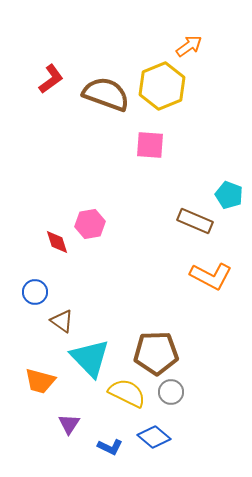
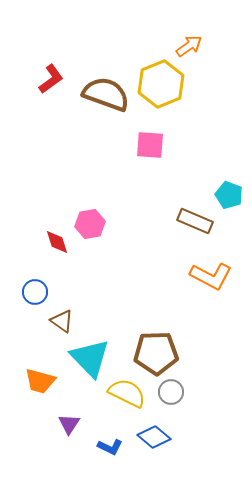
yellow hexagon: moved 1 px left, 2 px up
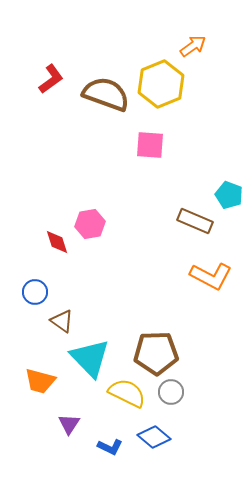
orange arrow: moved 4 px right
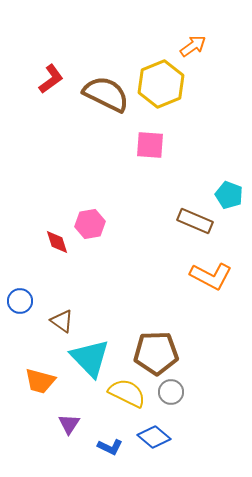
brown semicircle: rotated 6 degrees clockwise
blue circle: moved 15 px left, 9 px down
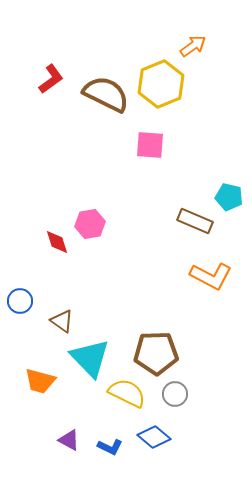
cyan pentagon: moved 2 px down; rotated 8 degrees counterclockwise
gray circle: moved 4 px right, 2 px down
purple triangle: moved 16 px down; rotated 35 degrees counterclockwise
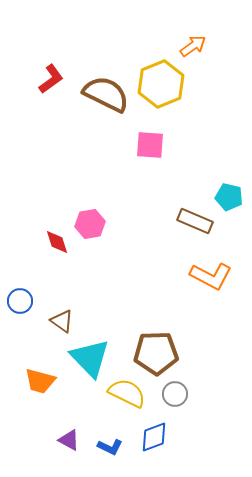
blue diamond: rotated 60 degrees counterclockwise
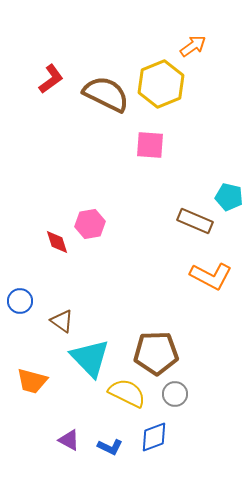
orange trapezoid: moved 8 px left
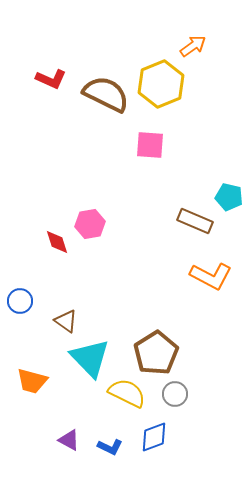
red L-shape: rotated 60 degrees clockwise
brown triangle: moved 4 px right
brown pentagon: rotated 30 degrees counterclockwise
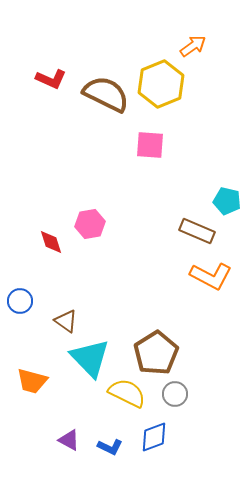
cyan pentagon: moved 2 px left, 4 px down
brown rectangle: moved 2 px right, 10 px down
red diamond: moved 6 px left
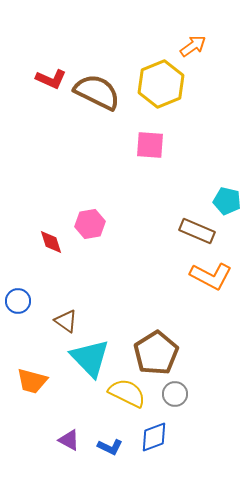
brown semicircle: moved 9 px left, 2 px up
blue circle: moved 2 px left
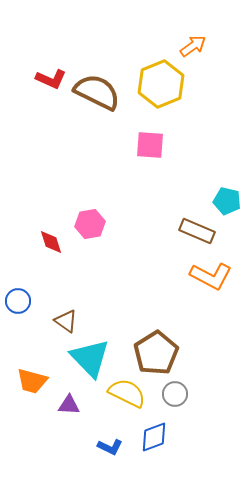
purple triangle: moved 35 px up; rotated 25 degrees counterclockwise
